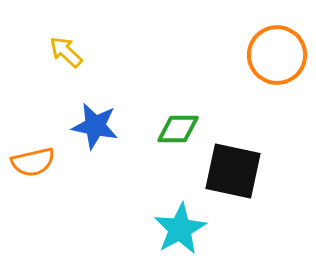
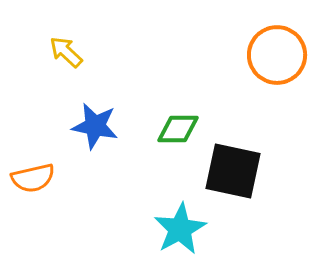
orange semicircle: moved 16 px down
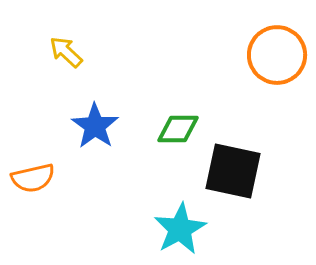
blue star: rotated 24 degrees clockwise
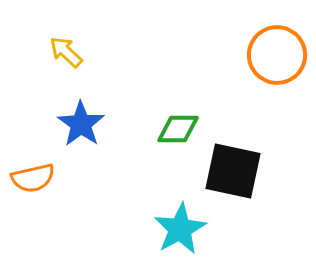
blue star: moved 14 px left, 2 px up
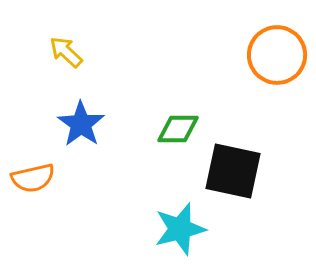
cyan star: rotated 14 degrees clockwise
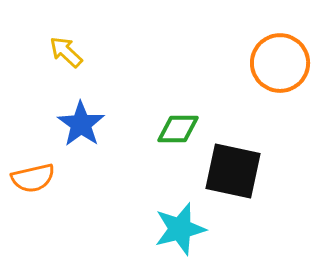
orange circle: moved 3 px right, 8 px down
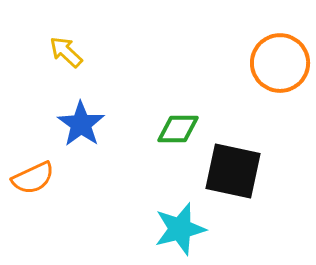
orange semicircle: rotated 12 degrees counterclockwise
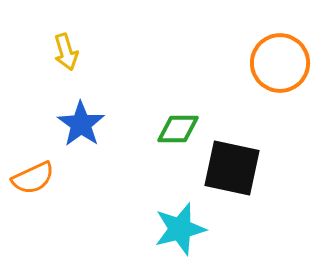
yellow arrow: rotated 150 degrees counterclockwise
black square: moved 1 px left, 3 px up
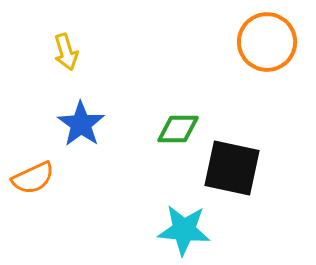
orange circle: moved 13 px left, 21 px up
cyan star: moved 4 px right, 1 px down; rotated 20 degrees clockwise
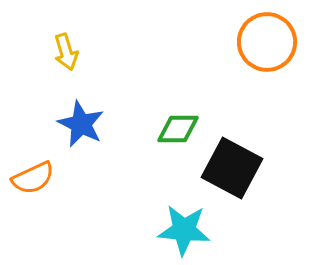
blue star: rotated 9 degrees counterclockwise
black square: rotated 16 degrees clockwise
